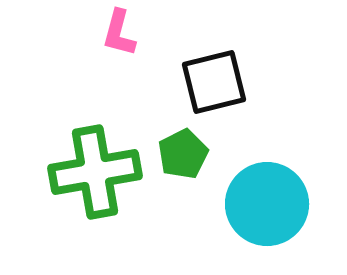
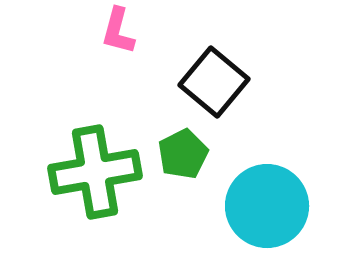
pink L-shape: moved 1 px left, 2 px up
black square: rotated 36 degrees counterclockwise
cyan circle: moved 2 px down
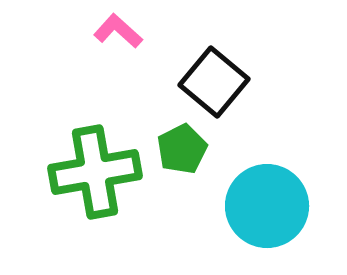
pink L-shape: rotated 117 degrees clockwise
green pentagon: moved 1 px left, 5 px up
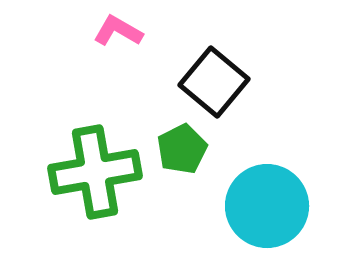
pink L-shape: rotated 12 degrees counterclockwise
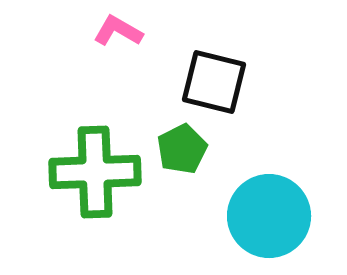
black square: rotated 26 degrees counterclockwise
green cross: rotated 8 degrees clockwise
cyan circle: moved 2 px right, 10 px down
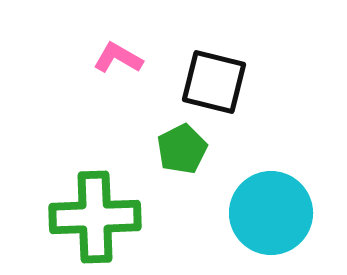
pink L-shape: moved 27 px down
green cross: moved 45 px down
cyan circle: moved 2 px right, 3 px up
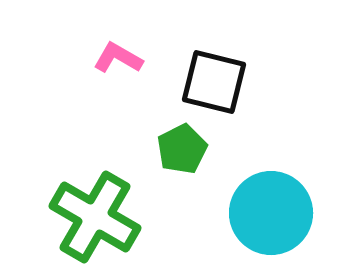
green cross: rotated 32 degrees clockwise
